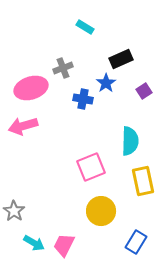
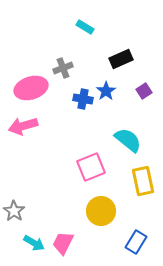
blue star: moved 8 px down
cyan semicircle: moved 2 px left, 1 px up; rotated 52 degrees counterclockwise
pink trapezoid: moved 1 px left, 2 px up
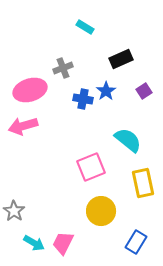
pink ellipse: moved 1 px left, 2 px down
yellow rectangle: moved 2 px down
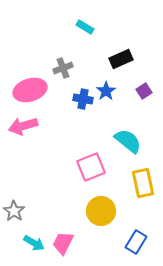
cyan semicircle: moved 1 px down
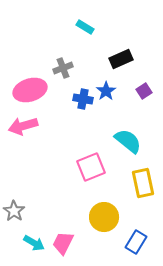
yellow circle: moved 3 px right, 6 px down
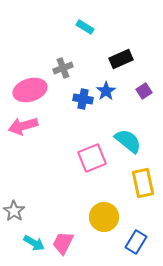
pink square: moved 1 px right, 9 px up
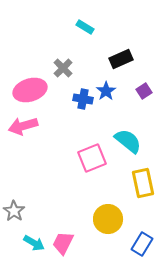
gray cross: rotated 24 degrees counterclockwise
yellow circle: moved 4 px right, 2 px down
blue rectangle: moved 6 px right, 2 px down
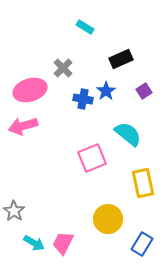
cyan semicircle: moved 7 px up
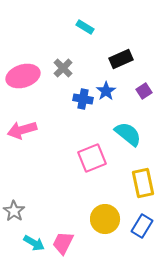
pink ellipse: moved 7 px left, 14 px up
pink arrow: moved 1 px left, 4 px down
yellow circle: moved 3 px left
blue rectangle: moved 18 px up
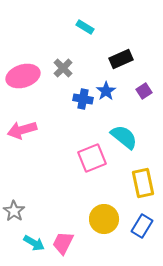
cyan semicircle: moved 4 px left, 3 px down
yellow circle: moved 1 px left
